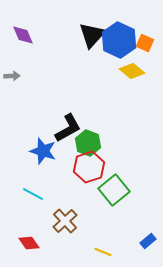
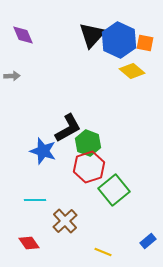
orange square: rotated 12 degrees counterclockwise
cyan line: moved 2 px right, 6 px down; rotated 30 degrees counterclockwise
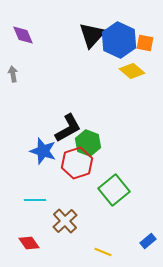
gray arrow: moved 1 px right, 2 px up; rotated 98 degrees counterclockwise
red hexagon: moved 12 px left, 4 px up
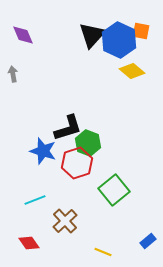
orange square: moved 4 px left, 12 px up
black L-shape: rotated 12 degrees clockwise
cyan line: rotated 20 degrees counterclockwise
